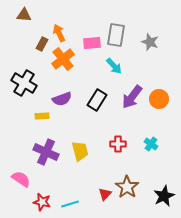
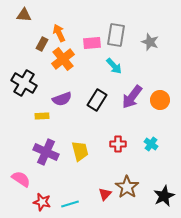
orange circle: moved 1 px right, 1 px down
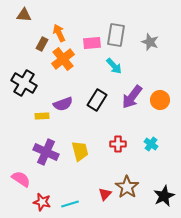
purple semicircle: moved 1 px right, 5 px down
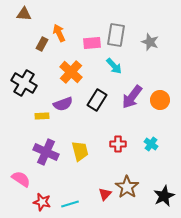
brown triangle: moved 1 px up
orange cross: moved 8 px right, 13 px down; rotated 10 degrees counterclockwise
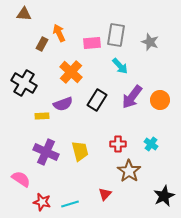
cyan arrow: moved 6 px right
brown star: moved 2 px right, 16 px up
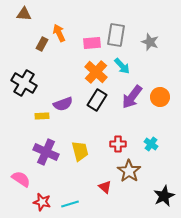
cyan arrow: moved 2 px right
orange cross: moved 25 px right
orange circle: moved 3 px up
red triangle: moved 7 px up; rotated 32 degrees counterclockwise
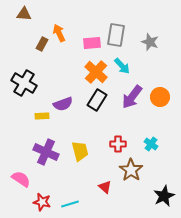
brown star: moved 2 px right, 1 px up
